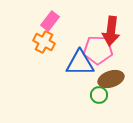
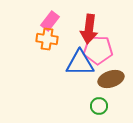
red arrow: moved 22 px left, 2 px up
orange cross: moved 3 px right, 3 px up; rotated 20 degrees counterclockwise
green circle: moved 11 px down
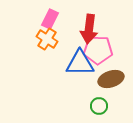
pink rectangle: moved 2 px up; rotated 12 degrees counterclockwise
orange cross: rotated 25 degrees clockwise
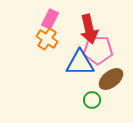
red arrow: rotated 20 degrees counterclockwise
brown ellipse: rotated 20 degrees counterclockwise
green circle: moved 7 px left, 6 px up
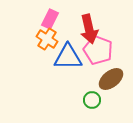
pink pentagon: rotated 20 degrees clockwise
blue triangle: moved 12 px left, 6 px up
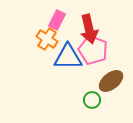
pink rectangle: moved 7 px right, 1 px down
pink pentagon: moved 5 px left
brown ellipse: moved 2 px down
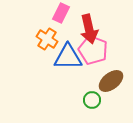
pink rectangle: moved 4 px right, 7 px up
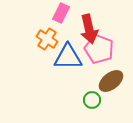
pink pentagon: moved 6 px right, 1 px up
